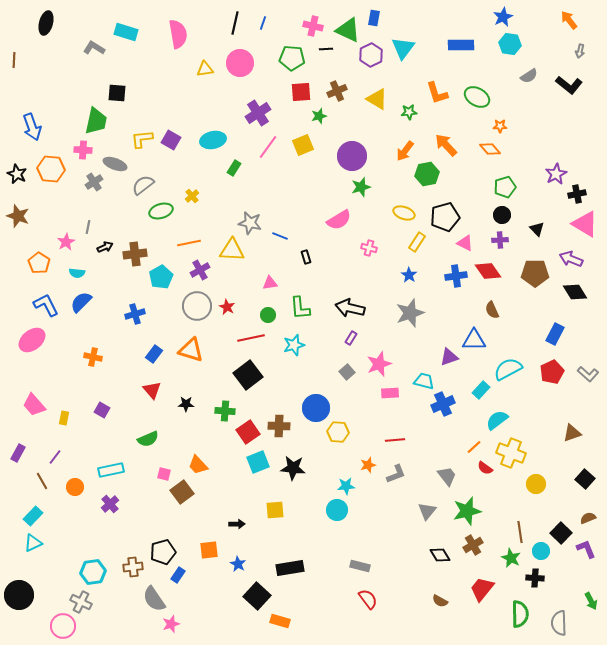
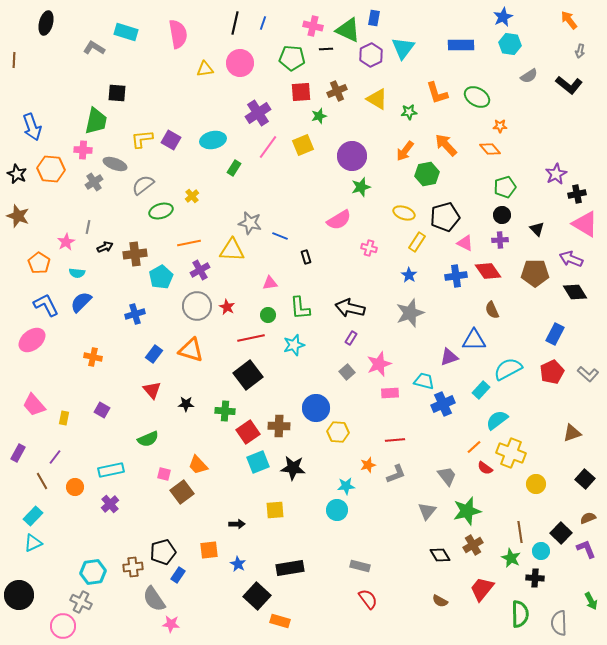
pink star at (171, 624): rotated 24 degrees clockwise
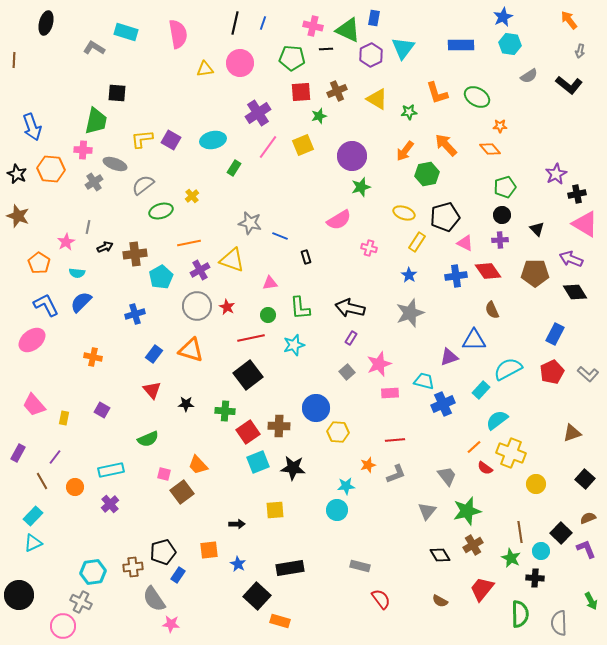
yellow triangle at (232, 250): moved 10 px down; rotated 16 degrees clockwise
red semicircle at (368, 599): moved 13 px right
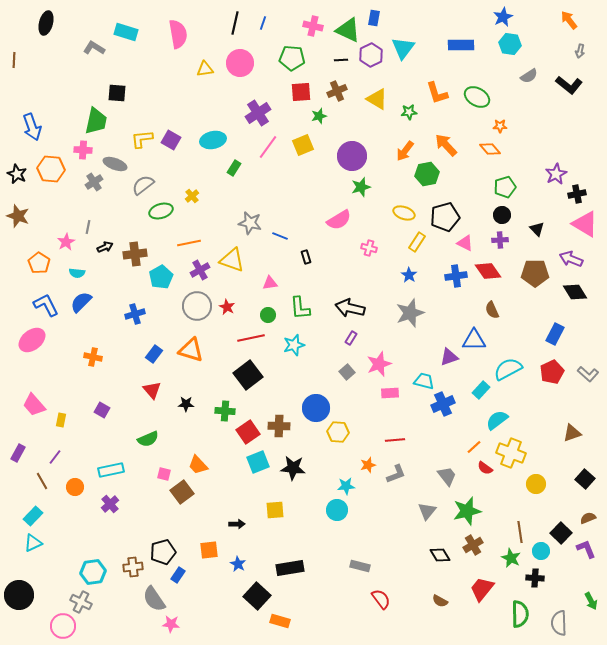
black line at (326, 49): moved 15 px right, 11 px down
yellow rectangle at (64, 418): moved 3 px left, 2 px down
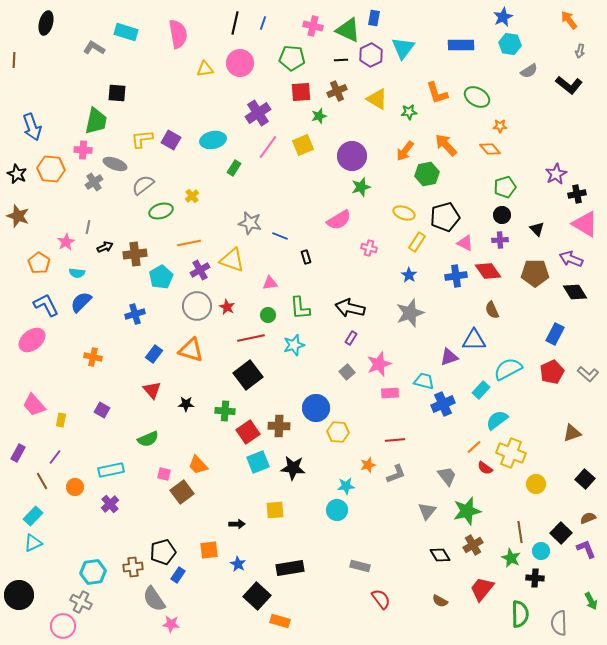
gray semicircle at (529, 76): moved 5 px up
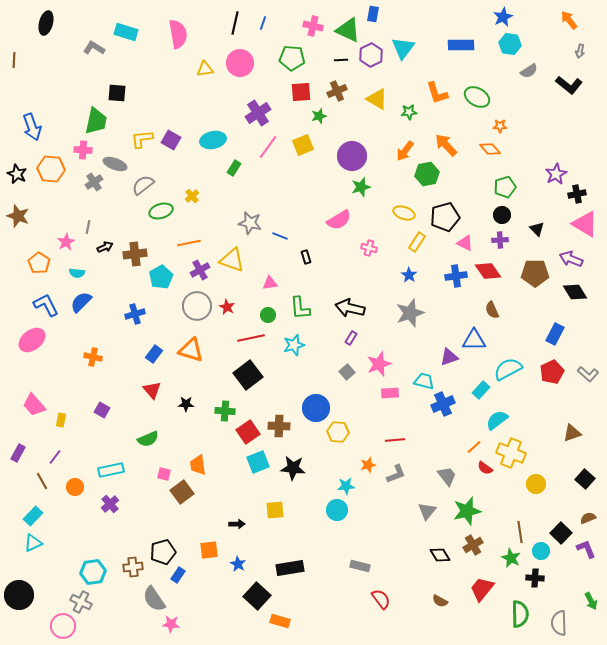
blue rectangle at (374, 18): moved 1 px left, 4 px up
orange trapezoid at (198, 465): rotated 35 degrees clockwise
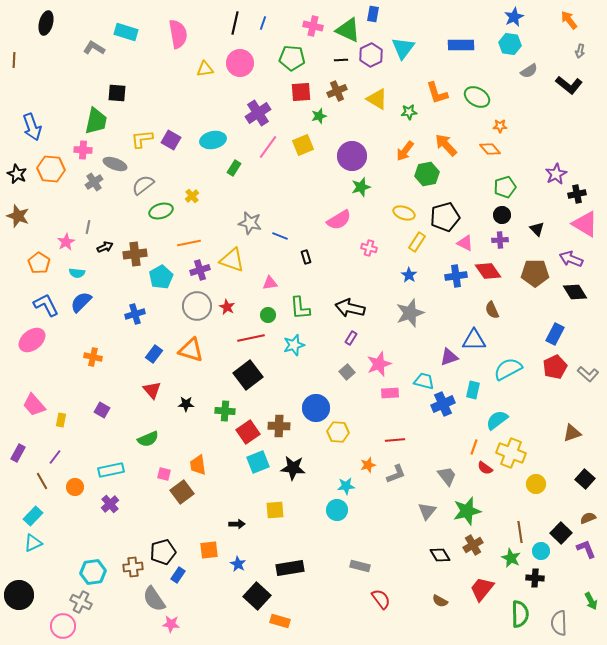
blue star at (503, 17): moved 11 px right
purple cross at (200, 270): rotated 12 degrees clockwise
red pentagon at (552, 372): moved 3 px right, 5 px up
cyan rectangle at (481, 390): moved 8 px left; rotated 30 degrees counterclockwise
orange line at (474, 447): rotated 28 degrees counterclockwise
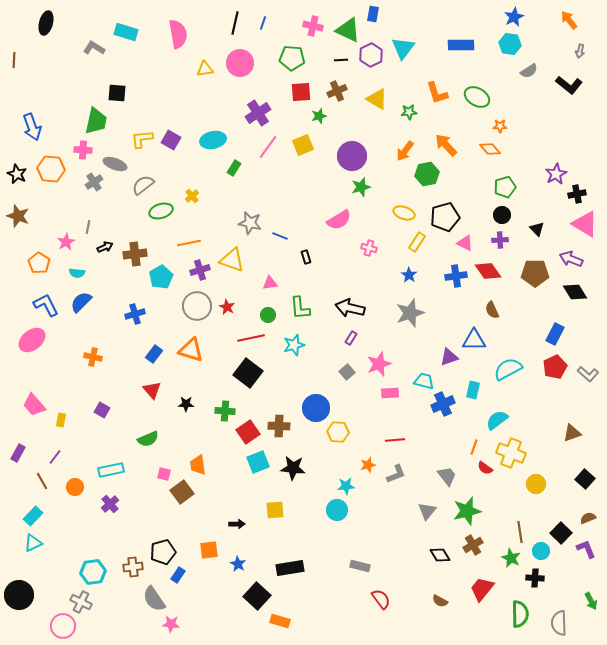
black square at (248, 375): moved 2 px up; rotated 16 degrees counterclockwise
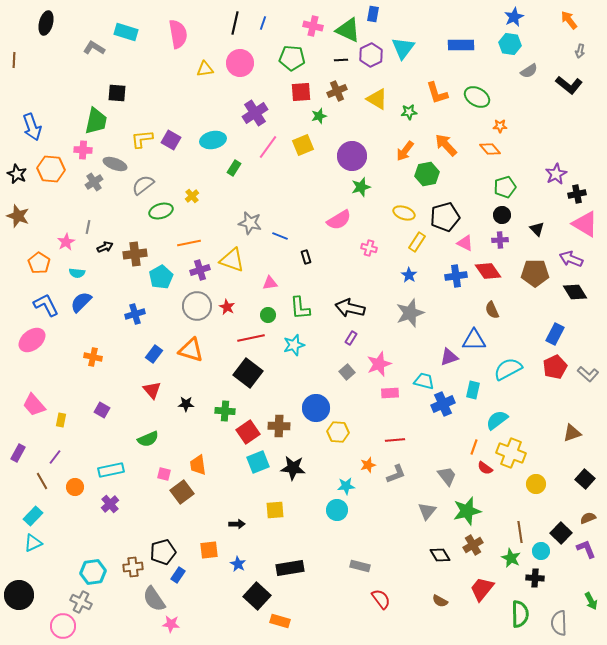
purple cross at (258, 113): moved 3 px left
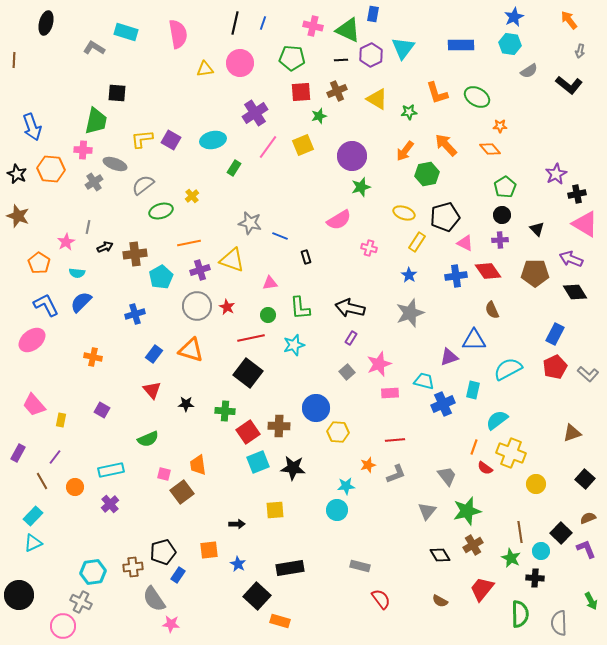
green pentagon at (505, 187): rotated 15 degrees counterclockwise
